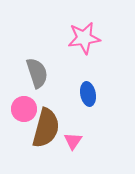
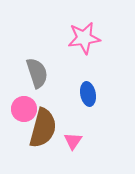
brown semicircle: moved 3 px left
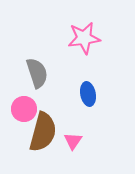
brown semicircle: moved 4 px down
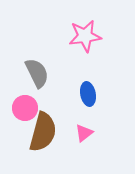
pink star: moved 1 px right, 2 px up
gray semicircle: rotated 8 degrees counterclockwise
pink circle: moved 1 px right, 1 px up
pink triangle: moved 11 px right, 8 px up; rotated 18 degrees clockwise
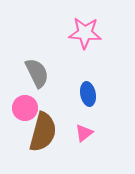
pink star: moved 3 px up; rotated 12 degrees clockwise
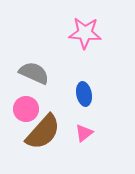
gray semicircle: moved 3 px left; rotated 40 degrees counterclockwise
blue ellipse: moved 4 px left
pink circle: moved 1 px right, 1 px down
brown semicircle: rotated 27 degrees clockwise
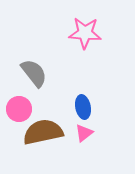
gray semicircle: rotated 28 degrees clockwise
blue ellipse: moved 1 px left, 13 px down
pink circle: moved 7 px left
brown semicircle: rotated 144 degrees counterclockwise
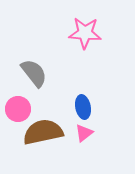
pink circle: moved 1 px left
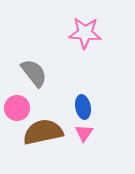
pink circle: moved 1 px left, 1 px up
pink triangle: rotated 18 degrees counterclockwise
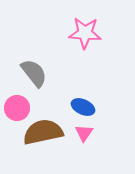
blue ellipse: rotated 55 degrees counterclockwise
